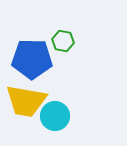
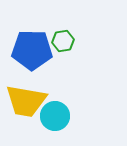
green hexagon: rotated 20 degrees counterclockwise
blue pentagon: moved 9 px up
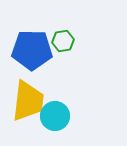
yellow trapezoid: moved 2 px right; rotated 93 degrees counterclockwise
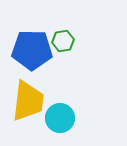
cyan circle: moved 5 px right, 2 px down
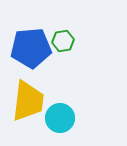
blue pentagon: moved 1 px left, 2 px up; rotated 6 degrees counterclockwise
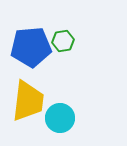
blue pentagon: moved 1 px up
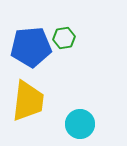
green hexagon: moved 1 px right, 3 px up
cyan circle: moved 20 px right, 6 px down
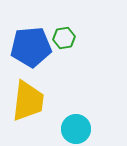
cyan circle: moved 4 px left, 5 px down
